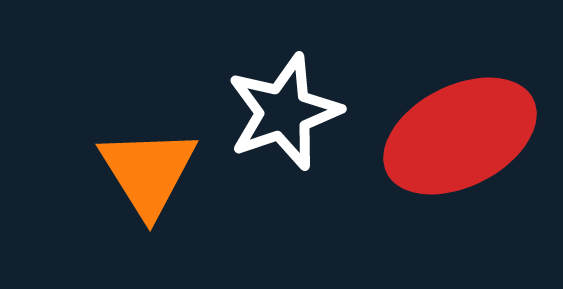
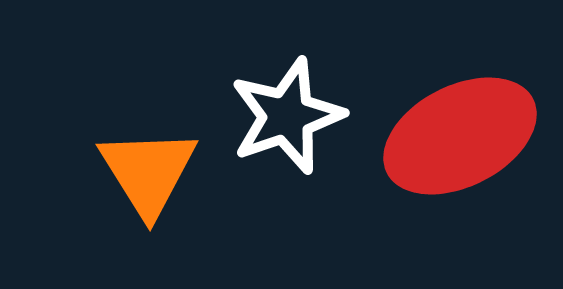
white star: moved 3 px right, 4 px down
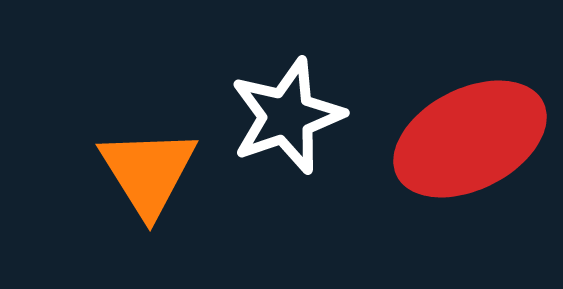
red ellipse: moved 10 px right, 3 px down
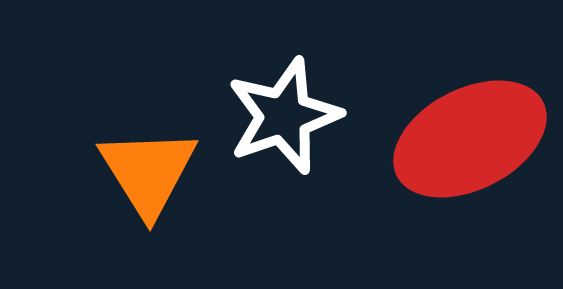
white star: moved 3 px left
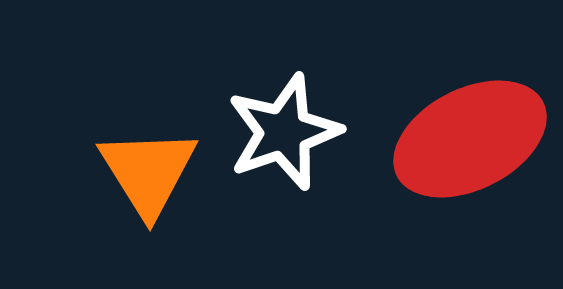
white star: moved 16 px down
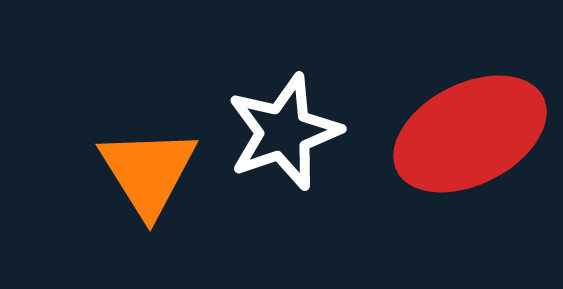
red ellipse: moved 5 px up
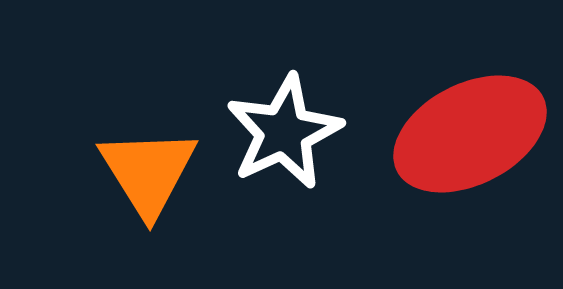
white star: rotated 6 degrees counterclockwise
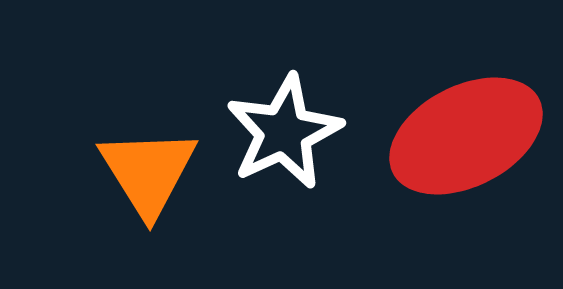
red ellipse: moved 4 px left, 2 px down
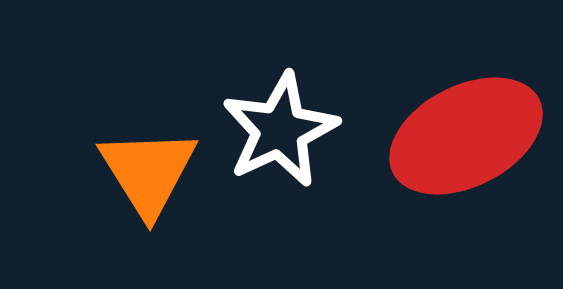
white star: moved 4 px left, 2 px up
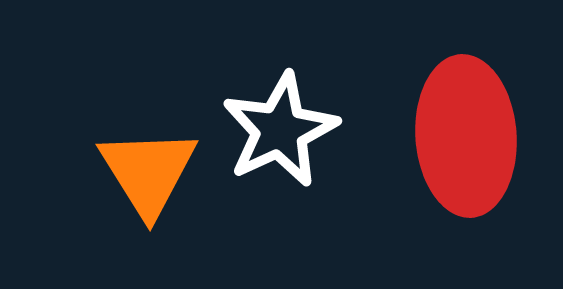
red ellipse: rotated 67 degrees counterclockwise
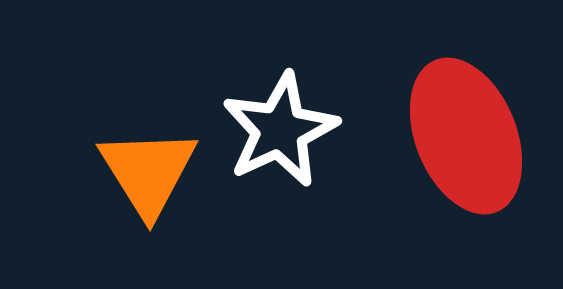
red ellipse: rotated 18 degrees counterclockwise
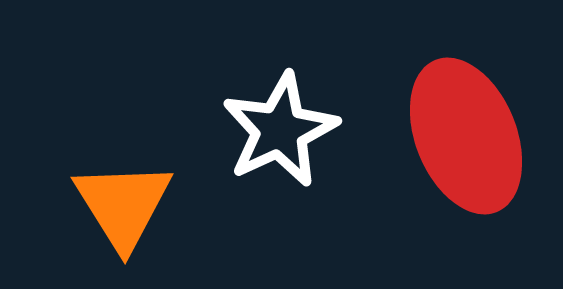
orange triangle: moved 25 px left, 33 px down
